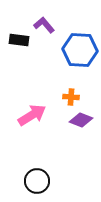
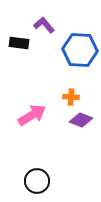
black rectangle: moved 3 px down
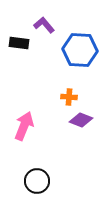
orange cross: moved 2 px left
pink arrow: moved 8 px left, 11 px down; rotated 36 degrees counterclockwise
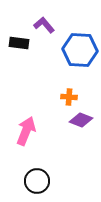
pink arrow: moved 2 px right, 5 px down
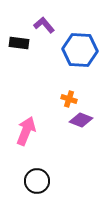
orange cross: moved 2 px down; rotated 14 degrees clockwise
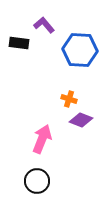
pink arrow: moved 16 px right, 8 px down
